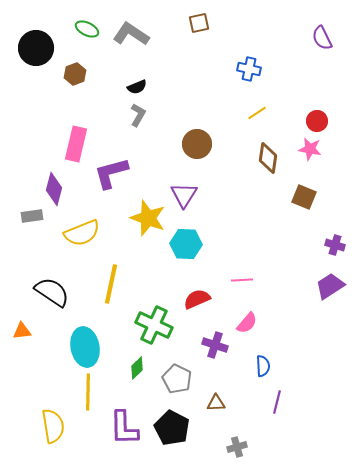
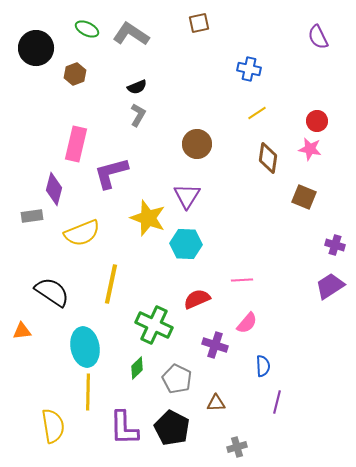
purple semicircle at (322, 38): moved 4 px left, 1 px up
purple triangle at (184, 195): moved 3 px right, 1 px down
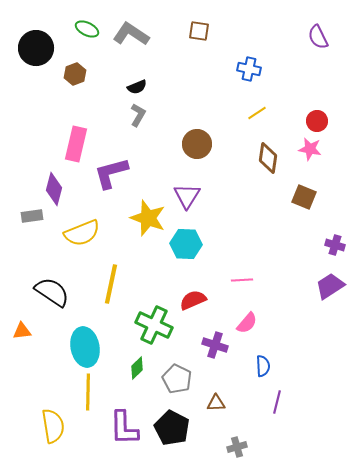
brown square at (199, 23): moved 8 px down; rotated 20 degrees clockwise
red semicircle at (197, 299): moved 4 px left, 1 px down
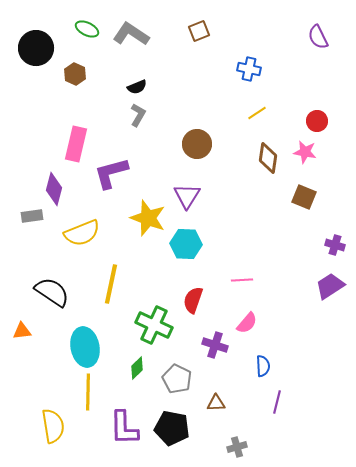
brown square at (199, 31): rotated 30 degrees counterclockwise
brown hexagon at (75, 74): rotated 15 degrees counterclockwise
pink star at (310, 149): moved 5 px left, 3 px down
red semicircle at (193, 300): rotated 48 degrees counterclockwise
black pentagon at (172, 428): rotated 16 degrees counterclockwise
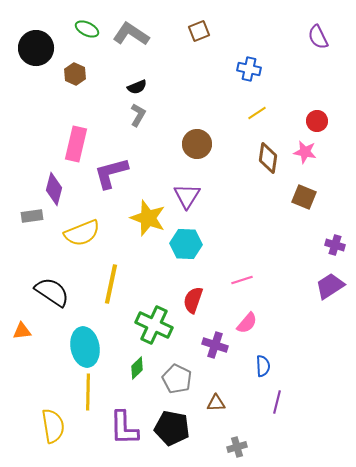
pink line at (242, 280): rotated 15 degrees counterclockwise
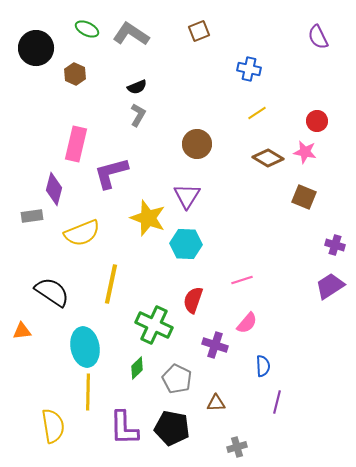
brown diamond at (268, 158): rotated 68 degrees counterclockwise
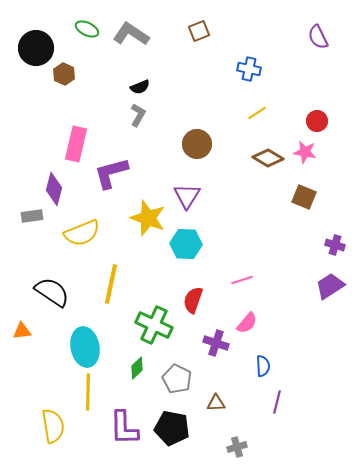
brown hexagon at (75, 74): moved 11 px left
black semicircle at (137, 87): moved 3 px right
purple cross at (215, 345): moved 1 px right, 2 px up
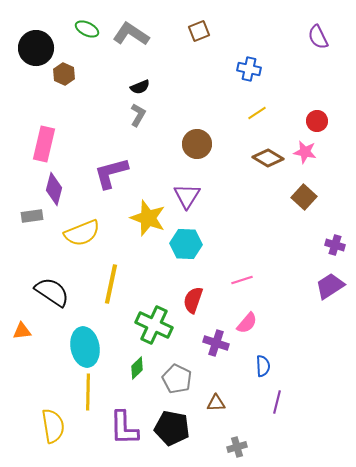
pink rectangle at (76, 144): moved 32 px left
brown square at (304, 197): rotated 20 degrees clockwise
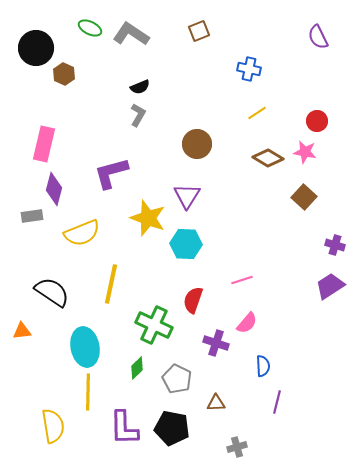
green ellipse at (87, 29): moved 3 px right, 1 px up
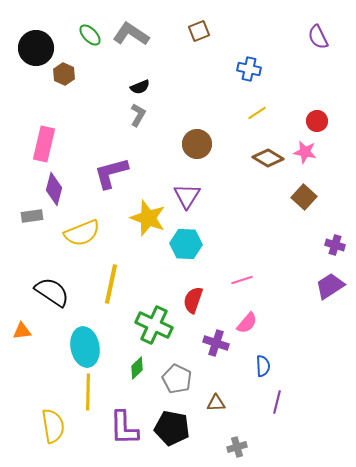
green ellipse at (90, 28): moved 7 px down; rotated 20 degrees clockwise
